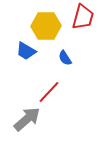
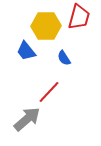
red trapezoid: moved 4 px left
blue trapezoid: rotated 20 degrees clockwise
blue semicircle: moved 1 px left
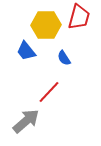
yellow hexagon: moved 1 px up
gray arrow: moved 1 px left, 2 px down
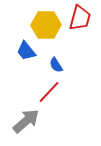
red trapezoid: moved 1 px right, 1 px down
blue semicircle: moved 8 px left, 7 px down
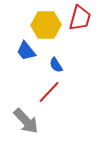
gray arrow: rotated 88 degrees clockwise
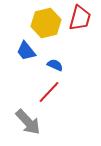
yellow hexagon: moved 2 px up; rotated 12 degrees counterclockwise
blue semicircle: moved 1 px left; rotated 147 degrees clockwise
gray arrow: moved 2 px right, 1 px down
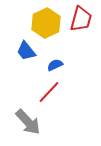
red trapezoid: moved 1 px right, 1 px down
yellow hexagon: rotated 12 degrees counterclockwise
blue semicircle: rotated 49 degrees counterclockwise
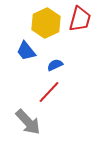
red trapezoid: moved 1 px left
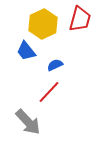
yellow hexagon: moved 3 px left, 1 px down
